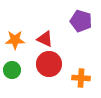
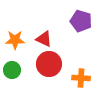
red triangle: moved 1 px left
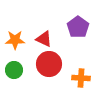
purple pentagon: moved 3 px left, 6 px down; rotated 20 degrees clockwise
green circle: moved 2 px right
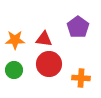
red triangle: rotated 18 degrees counterclockwise
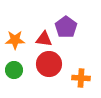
purple pentagon: moved 12 px left
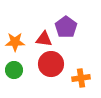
orange star: moved 2 px down
red circle: moved 2 px right
orange cross: rotated 12 degrees counterclockwise
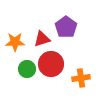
red triangle: moved 2 px left; rotated 24 degrees counterclockwise
green circle: moved 13 px right, 1 px up
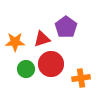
green circle: moved 1 px left
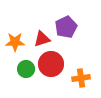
purple pentagon: rotated 10 degrees clockwise
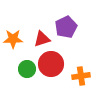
orange star: moved 2 px left, 3 px up
green circle: moved 1 px right
orange cross: moved 2 px up
